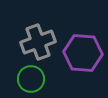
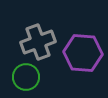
green circle: moved 5 px left, 2 px up
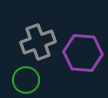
green circle: moved 3 px down
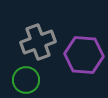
purple hexagon: moved 1 px right, 2 px down
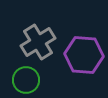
gray cross: rotated 12 degrees counterclockwise
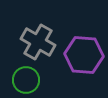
gray cross: rotated 28 degrees counterclockwise
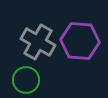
purple hexagon: moved 4 px left, 14 px up
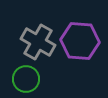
green circle: moved 1 px up
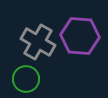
purple hexagon: moved 5 px up
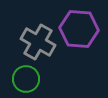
purple hexagon: moved 1 px left, 7 px up
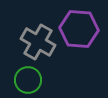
green circle: moved 2 px right, 1 px down
